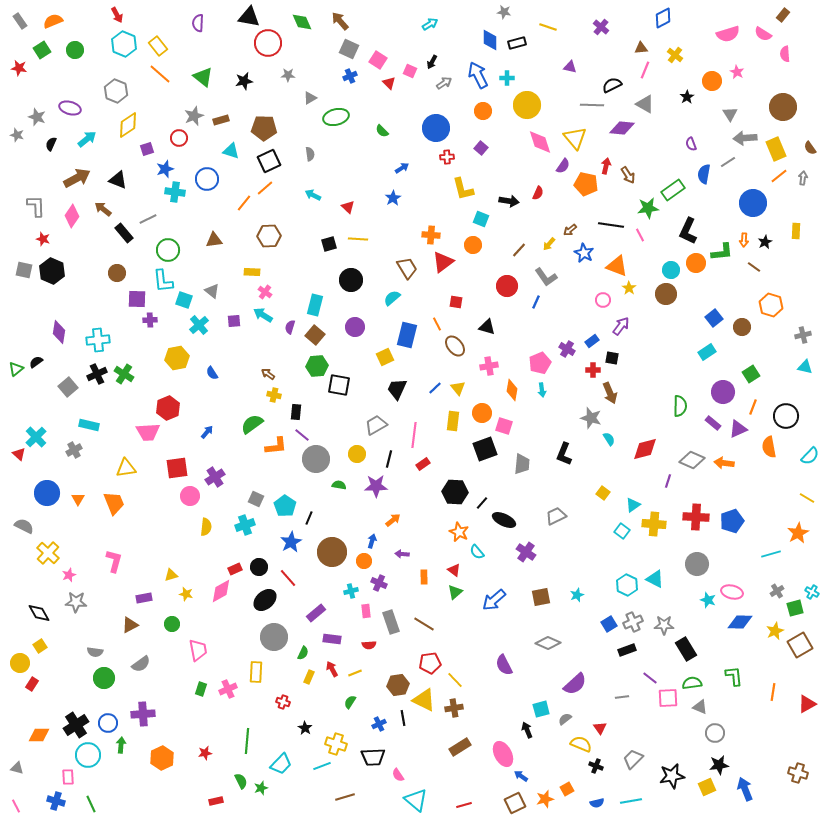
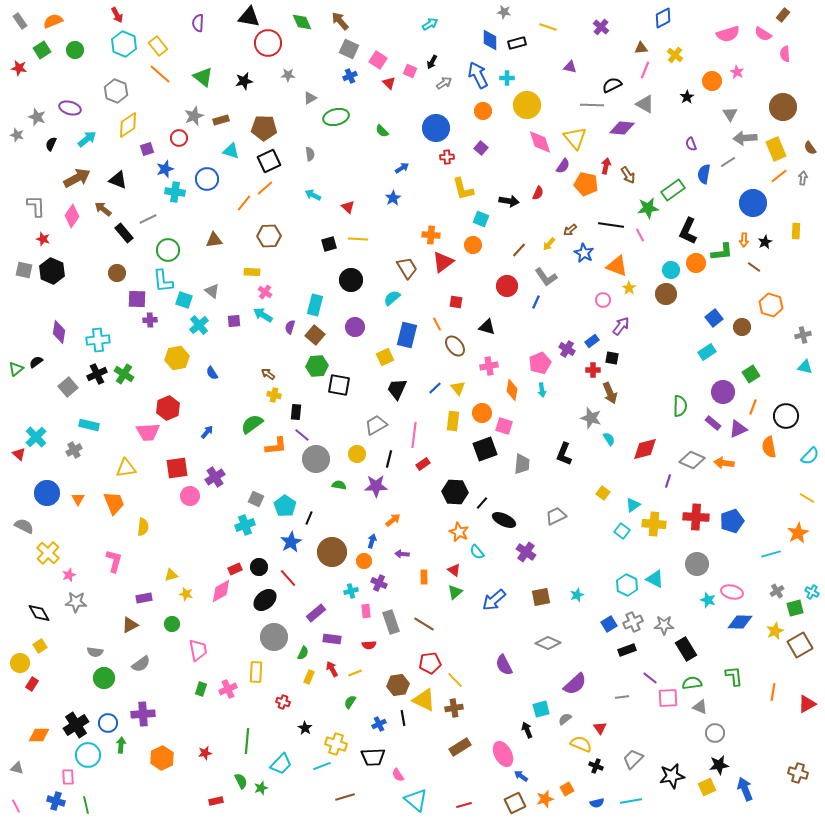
yellow semicircle at (206, 527): moved 63 px left
green line at (91, 804): moved 5 px left, 1 px down; rotated 12 degrees clockwise
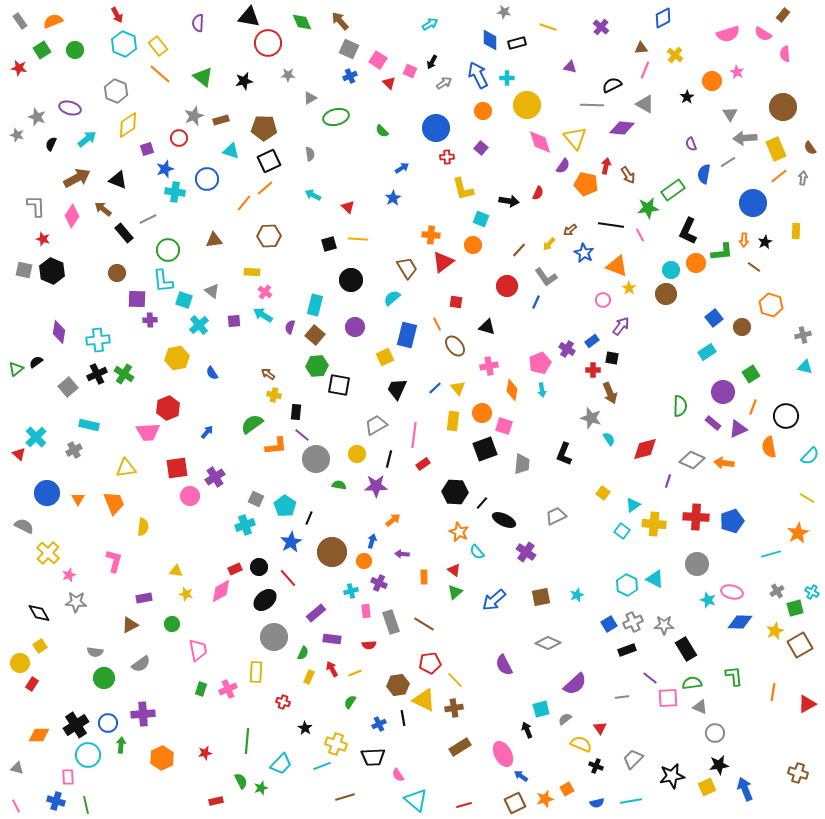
yellow triangle at (171, 575): moved 5 px right, 4 px up; rotated 24 degrees clockwise
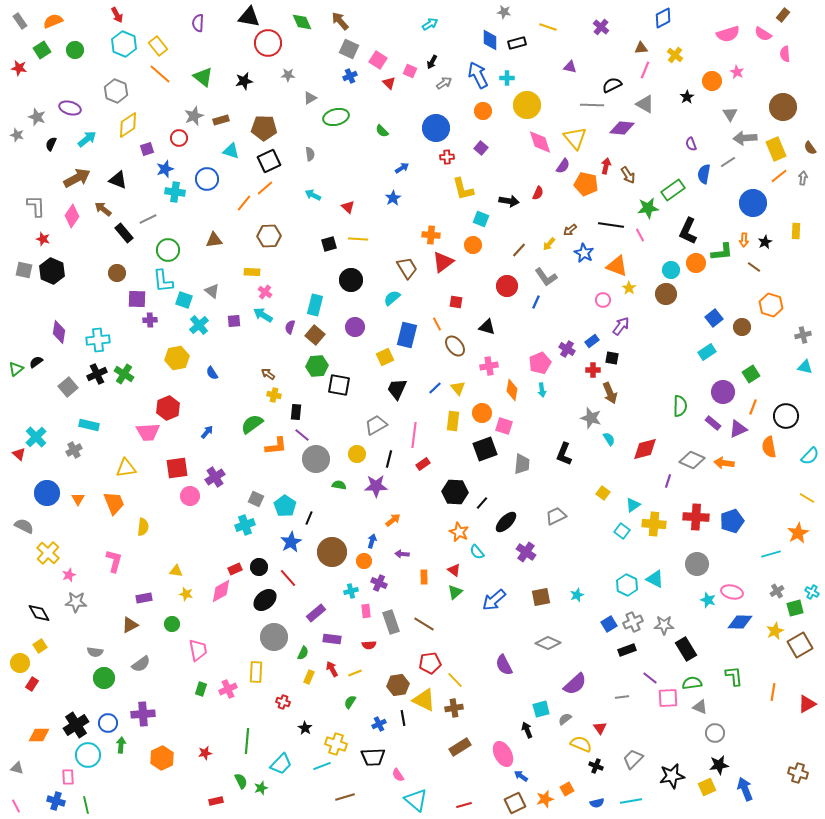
black ellipse at (504, 520): moved 2 px right, 2 px down; rotated 70 degrees counterclockwise
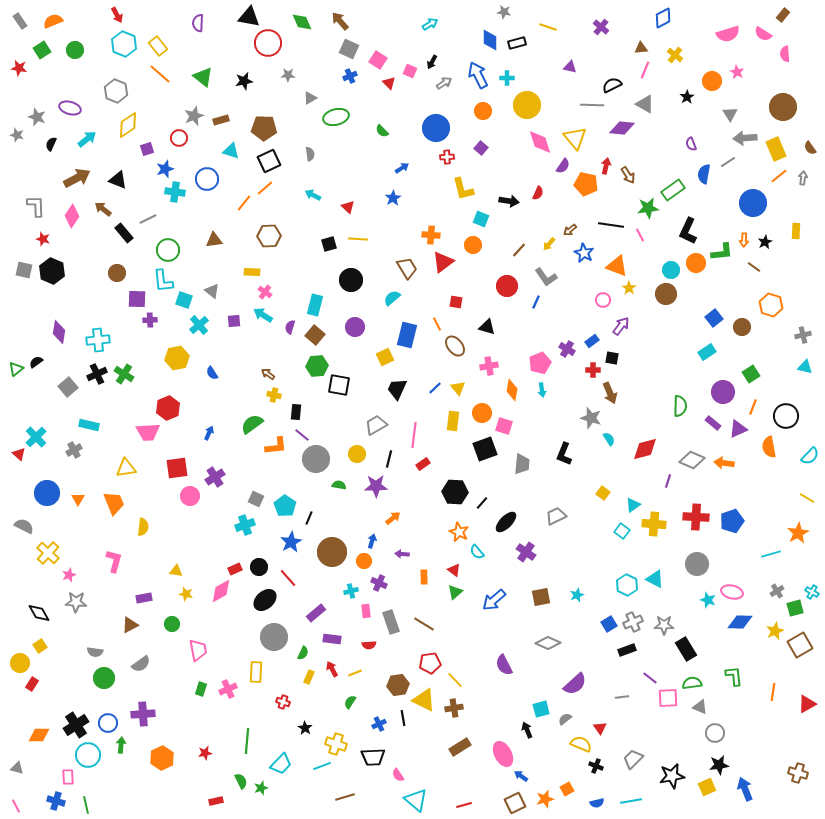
blue arrow at (207, 432): moved 2 px right, 1 px down; rotated 16 degrees counterclockwise
orange arrow at (393, 520): moved 2 px up
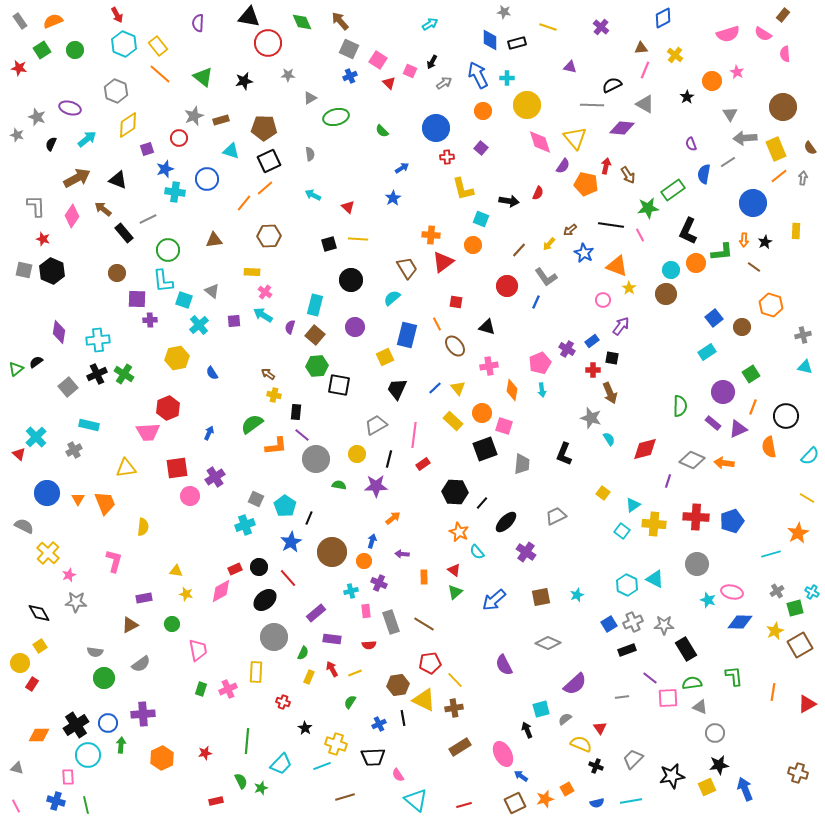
yellow rectangle at (453, 421): rotated 54 degrees counterclockwise
orange trapezoid at (114, 503): moved 9 px left
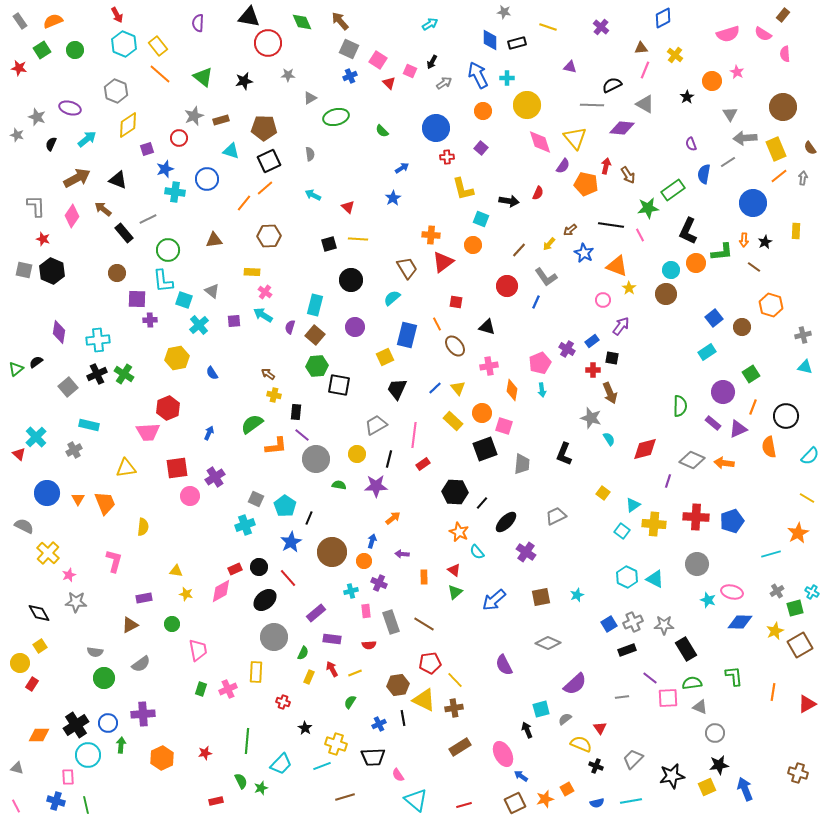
cyan hexagon at (627, 585): moved 8 px up
